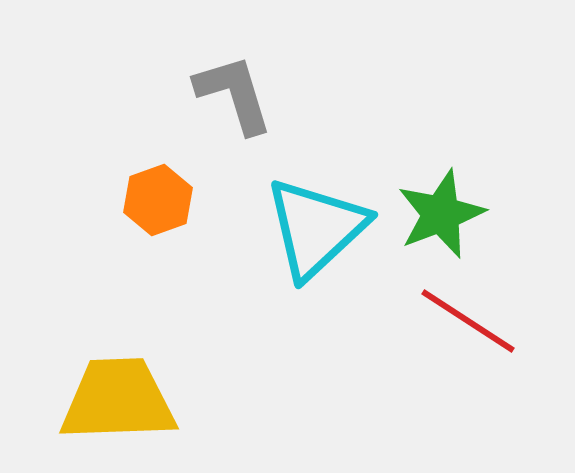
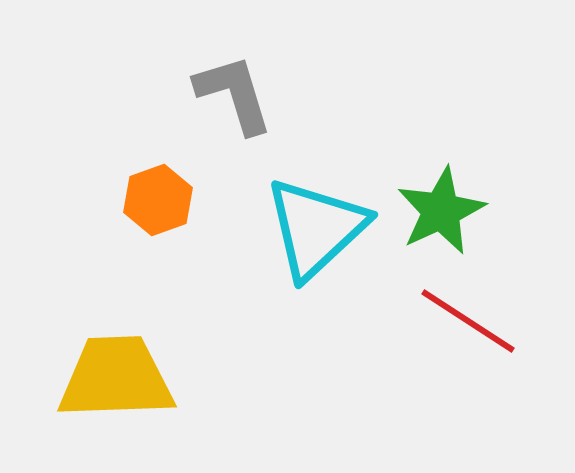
green star: moved 3 px up; rotated 4 degrees counterclockwise
yellow trapezoid: moved 2 px left, 22 px up
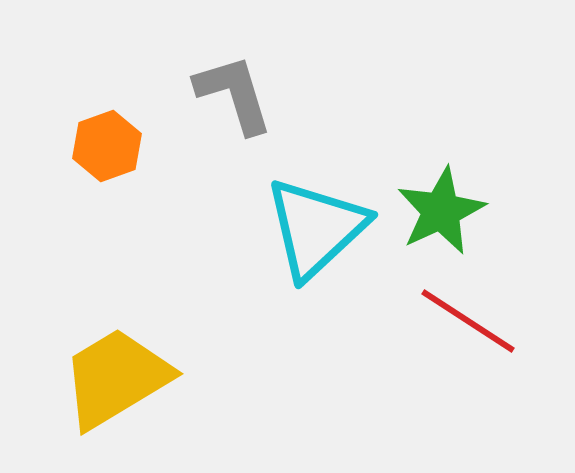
orange hexagon: moved 51 px left, 54 px up
yellow trapezoid: rotated 29 degrees counterclockwise
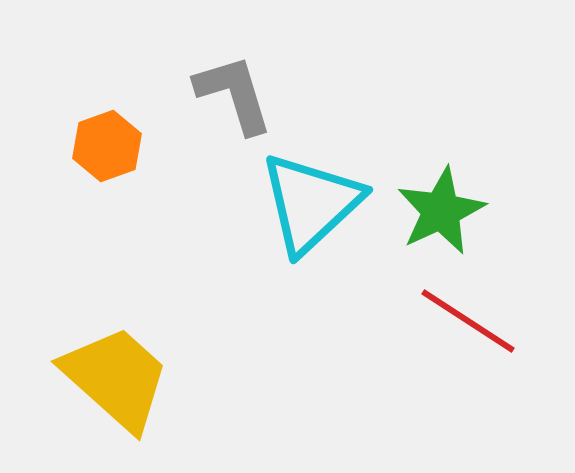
cyan triangle: moved 5 px left, 25 px up
yellow trapezoid: rotated 73 degrees clockwise
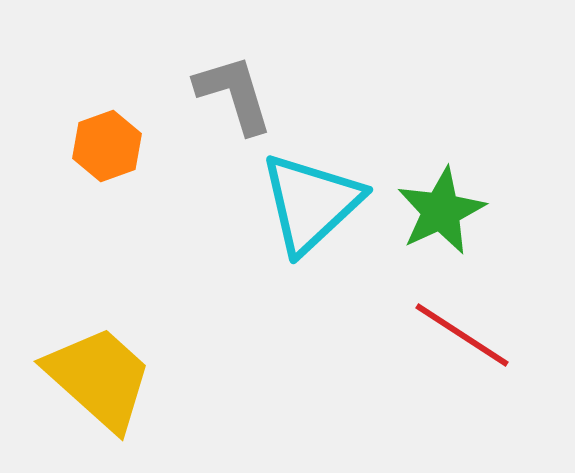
red line: moved 6 px left, 14 px down
yellow trapezoid: moved 17 px left
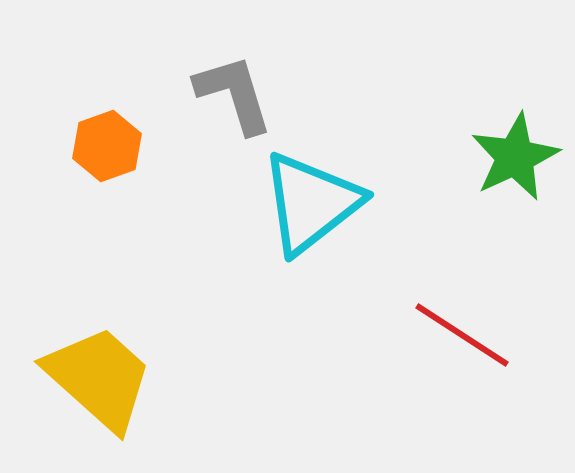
cyan triangle: rotated 5 degrees clockwise
green star: moved 74 px right, 54 px up
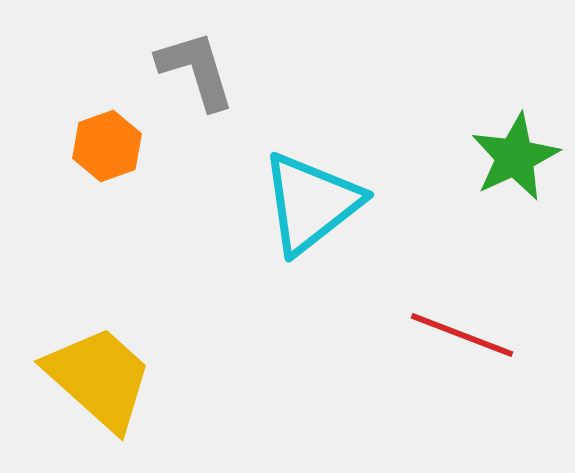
gray L-shape: moved 38 px left, 24 px up
red line: rotated 12 degrees counterclockwise
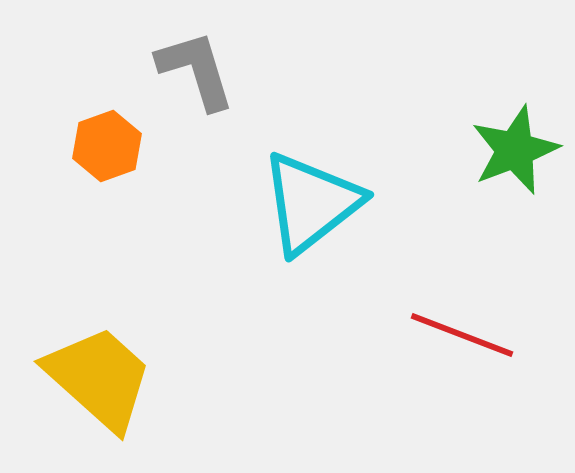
green star: moved 7 px up; rotated 4 degrees clockwise
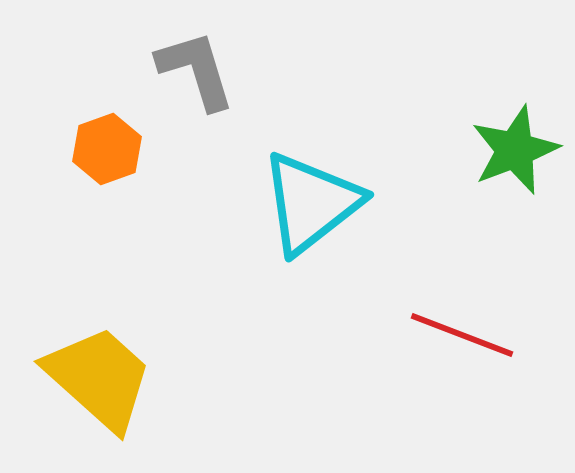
orange hexagon: moved 3 px down
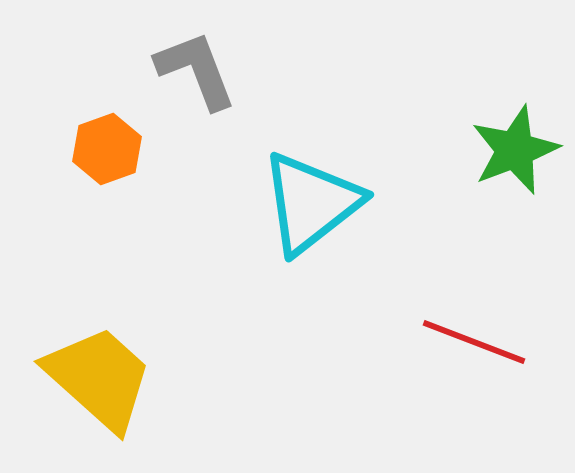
gray L-shape: rotated 4 degrees counterclockwise
red line: moved 12 px right, 7 px down
